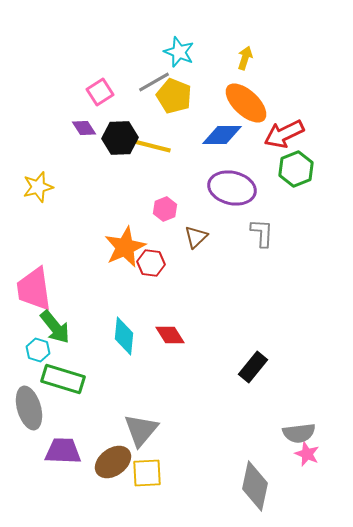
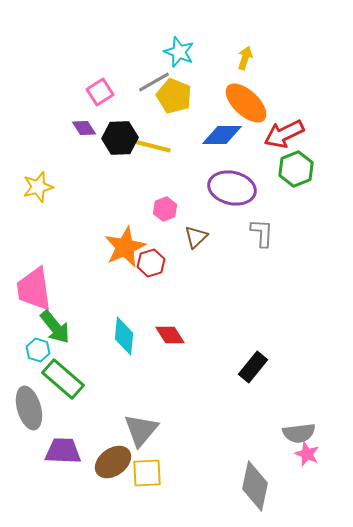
red hexagon: rotated 24 degrees counterclockwise
green rectangle: rotated 24 degrees clockwise
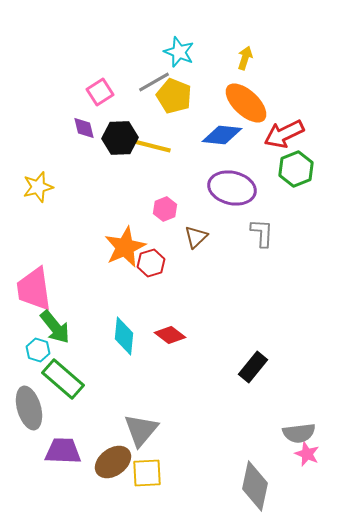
purple diamond: rotated 20 degrees clockwise
blue diamond: rotated 6 degrees clockwise
red diamond: rotated 20 degrees counterclockwise
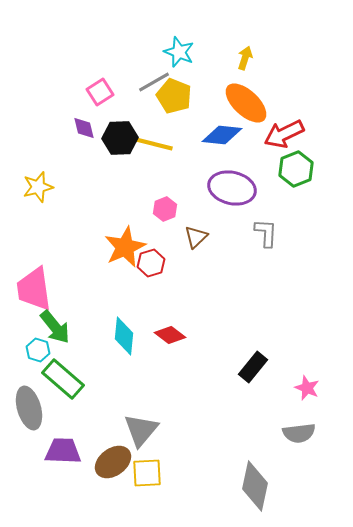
yellow line: moved 2 px right, 2 px up
gray L-shape: moved 4 px right
pink star: moved 66 px up
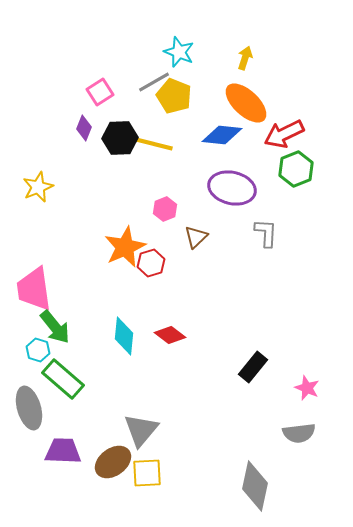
purple diamond: rotated 35 degrees clockwise
yellow star: rotated 8 degrees counterclockwise
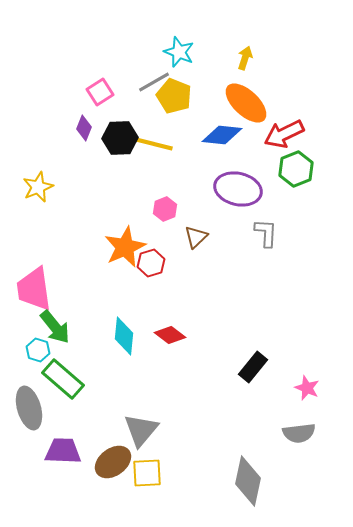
purple ellipse: moved 6 px right, 1 px down
gray diamond: moved 7 px left, 5 px up
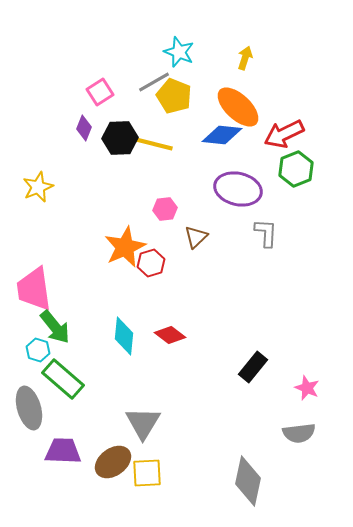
orange ellipse: moved 8 px left, 4 px down
pink hexagon: rotated 15 degrees clockwise
gray triangle: moved 2 px right, 7 px up; rotated 9 degrees counterclockwise
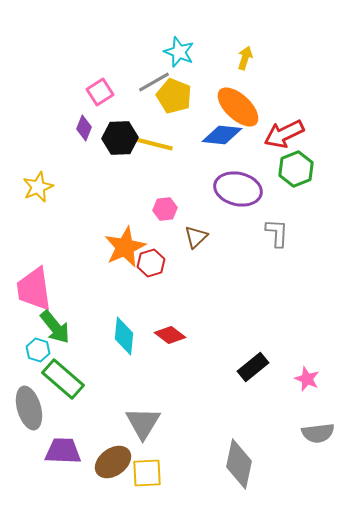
gray L-shape: moved 11 px right
black rectangle: rotated 12 degrees clockwise
pink star: moved 9 px up
gray semicircle: moved 19 px right
gray diamond: moved 9 px left, 17 px up
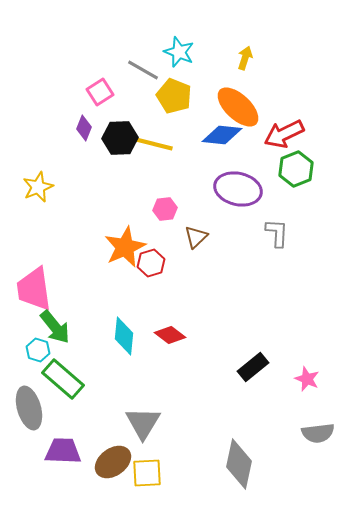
gray line: moved 11 px left, 12 px up; rotated 60 degrees clockwise
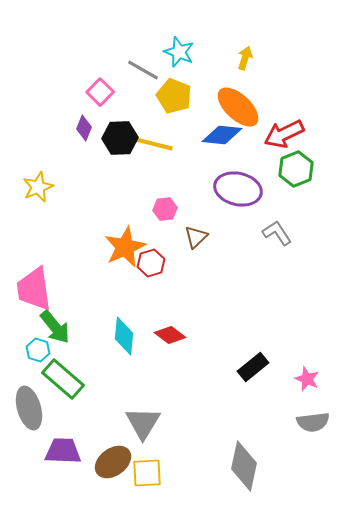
pink square: rotated 12 degrees counterclockwise
gray L-shape: rotated 36 degrees counterclockwise
gray semicircle: moved 5 px left, 11 px up
gray diamond: moved 5 px right, 2 px down
